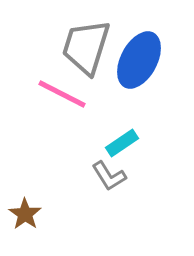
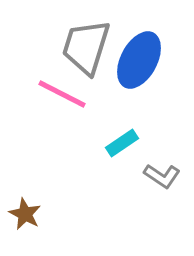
gray L-shape: moved 53 px right; rotated 24 degrees counterclockwise
brown star: rotated 8 degrees counterclockwise
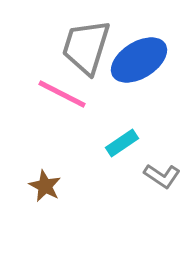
blue ellipse: rotated 30 degrees clockwise
brown star: moved 20 px right, 28 px up
